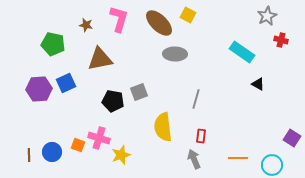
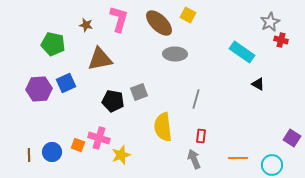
gray star: moved 3 px right, 6 px down
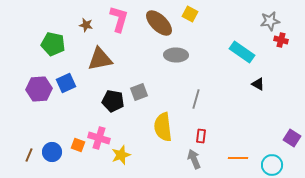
yellow square: moved 2 px right, 1 px up
gray star: moved 1 px up; rotated 18 degrees clockwise
gray ellipse: moved 1 px right, 1 px down
brown line: rotated 24 degrees clockwise
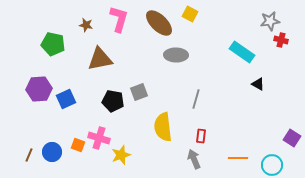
blue square: moved 16 px down
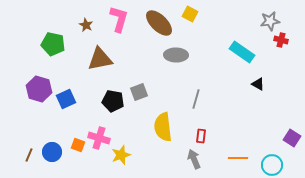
brown star: rotated 16 degrees clockwise
purple hexagon: rotated 20 degrees clockwise
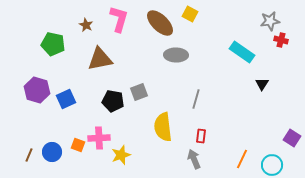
brown ellipse: moved 1 px right
black triangle: moved 4 px right; rotated 32 degrees clockwise
purple hexagon: moved 2 px left, 1 px down
pink cross: rotated 20 degrees counterclockwise
orange line: moved 4 px right, 1 px down; rotated 66 degrees counterclockwise
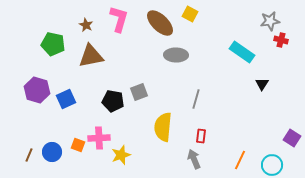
brown triangle: moved 9 px left, 3 px up
yellow semicircle: rotated 12 degrees clockwise
orange line: moved 2 px left, 1 px down
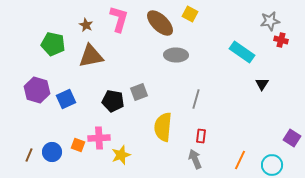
gray arrow: moved 1 px right
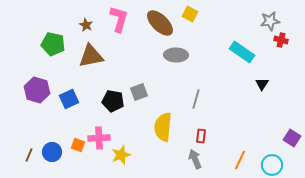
blue square: moved 3 px right
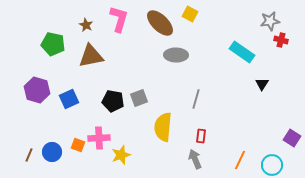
gray square: moved 6 px down
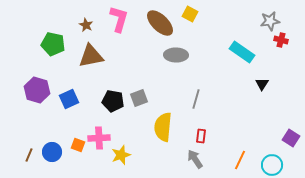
purple square: moved 1 px left
gray arrow: rotated 12 degrees counterclockwise
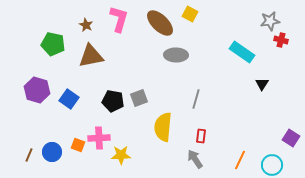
blue square: rotated 30 degrees counterclockwise
yellow star: rotated 18 degrees clockwise
